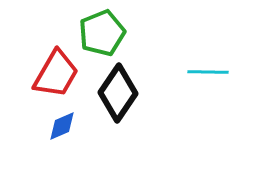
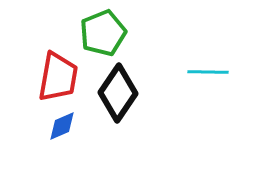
green pentagon: moved 1 px right
red trapezoid: moved 2 px right, 3 px down; rotated 20 degrees counterclockwise
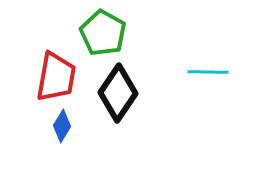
green pentagon: rotated 21 degrees counterclockwise
red trapezoid: moved 2 px left
blue diamond: rotated 36 degrees counterclockwise
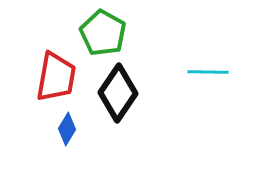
blue diamond: moved 5 px right, 3 px down
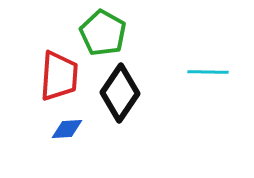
red trapezoid: moved 3 px right, 1 px up; rotated 6 degrees counterclockwise
black diamond: moved 2 px right
blue diamond: rotated 56 degrees clockwise
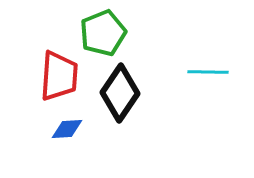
green pentagon: rotated 21 degrees clockwise
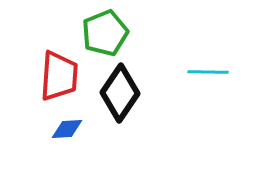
green pentagon: moved 2 px right
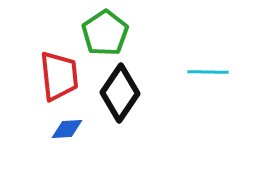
green pentagon: rotated 12 degrees counterclockwise
red trapezoid: rotated 10 degrees counterclockwise
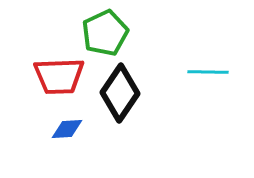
green pentagon: rotated 9 degrees clockwise
red trapezoid: rotated 94 degrees clockwise
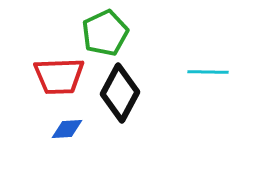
black diamond: rotated 6 degrees counterclockwise
